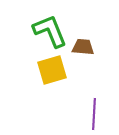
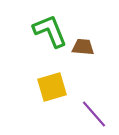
yellow square: moved 17 px down
purple line: rotated 44 degrees counterclockwise
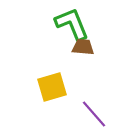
green L-shape: moved 22 px right, 7 px up
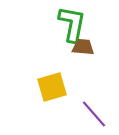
green L-shape: rotated 33 degrees clockwise
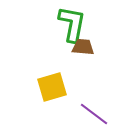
purple line: rotated 12 degrees counterclockwise
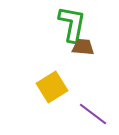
yellow square: rotated 16 degrees counterclockwise
purple line: moved 1 px left
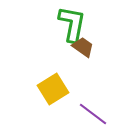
brown trapezoid: rotated 30 degrees clockwise
yellow square: moved 1 px right, 2 px down
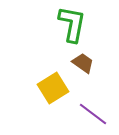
brown trapezoid: moved 16 px down
yellow square: moved 1 px up
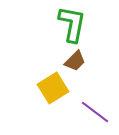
brown trapezoid: moved 8 px left, 2 px up; rotated 100 degrees clockwise
purple line: moved 2 px right, 2 px up
